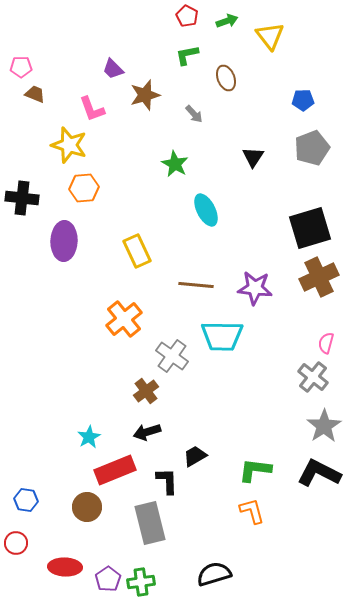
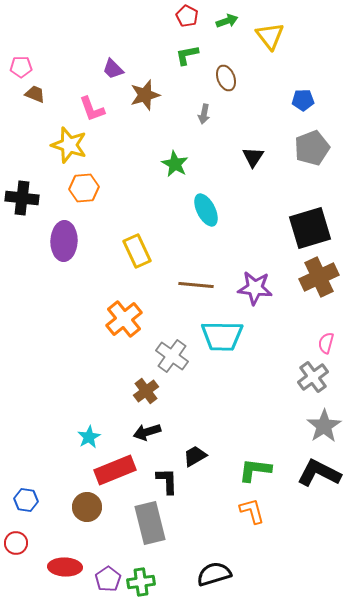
gray arrow at (194, 114): moved 10 px right; rotated 54 degrees clockwise
gray cross at (313, 377): rotated 16 degrees clockwise
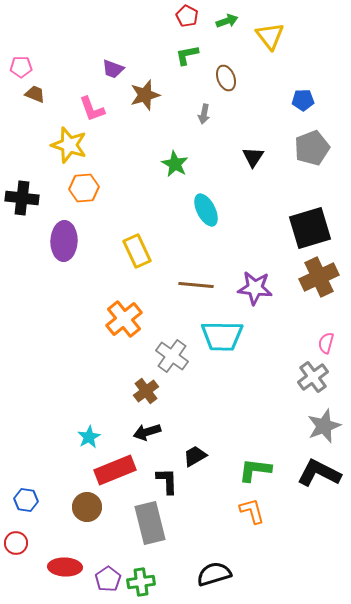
purple trapezoid at (113, 69): rotated 25 degrees counterclockwise
gray star at (324, 426): rotated 12 degrees clockwise
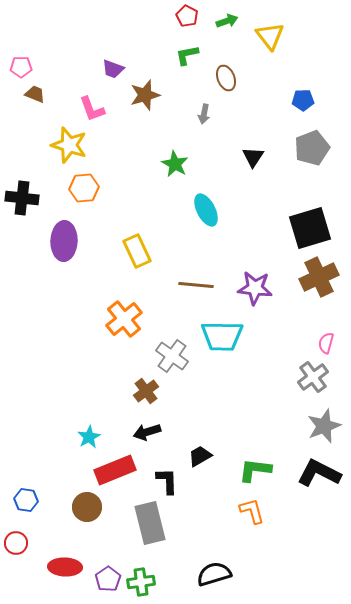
black trapezoid at (195, 456): moved 5 px right
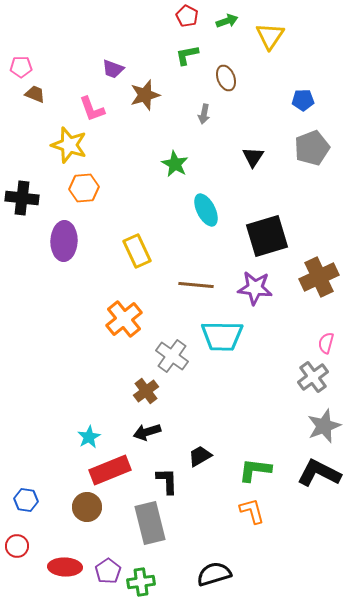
yellow triangle at (270, 36): rotated 12 degrees clockwise
black square at (310, 228): moved 43 px left, 8 px down
red rectangle at (115, 470): moved 5 px left
red circle at (16, 543): moved 1 px right, 3 px down
purple pentagon at (108, 579): moved 8 px up
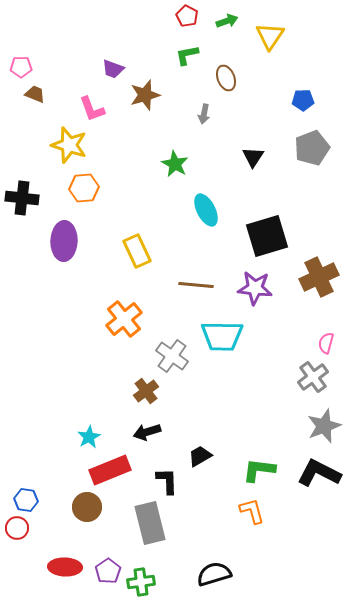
green L-shape at (255, 470): moved 4 px right
red circle at (17, 546): moved 18 px up
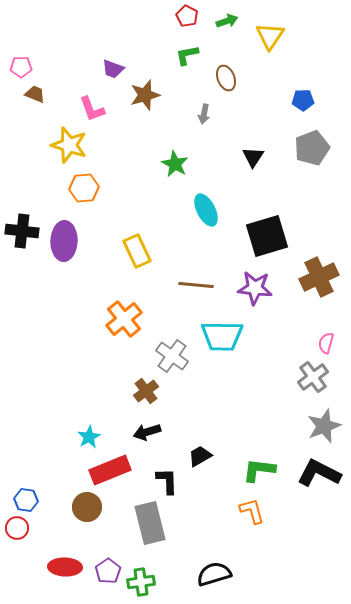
black cross at (22, 198): moved 33 px down
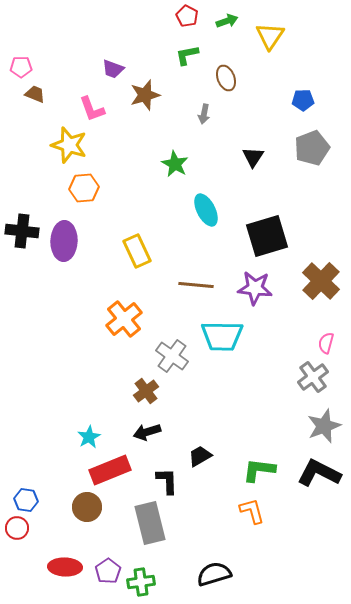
brown cross at (319, 277): moved 2 px right, 4 px down; rotated 21 degrees counterclockwise
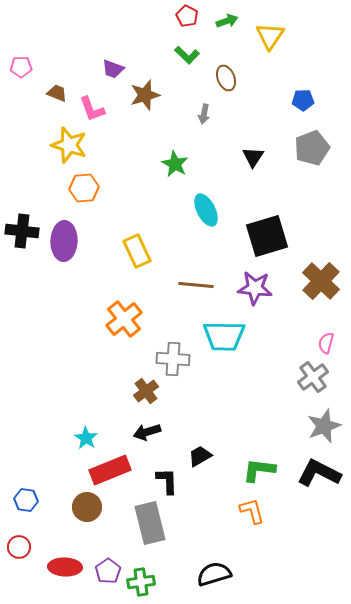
green L-shape at (187, 55): rotated 125 degrees counterclockwise
brown trapezoid at (35, 94): moved 22 px right, 1 px up
cyan trapezoid at (222, 336): moved 2 px right
gray cross at (172, 356): moved 1 px right, 3 px down; rotated 32 degrees counterclockwise
cyan star at (89, 437): moved 3 px left, 1 px down; rotated 10 degrees counterclockwise
red circle at (17, 528): moved 2 px right, 19 px down
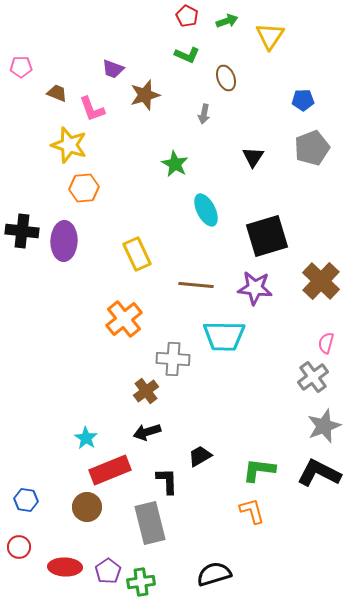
green L-shape at (187, 55): rotated 20 degrees counterclockwise
yellow rectangle at (137, 251): moved 3 px down
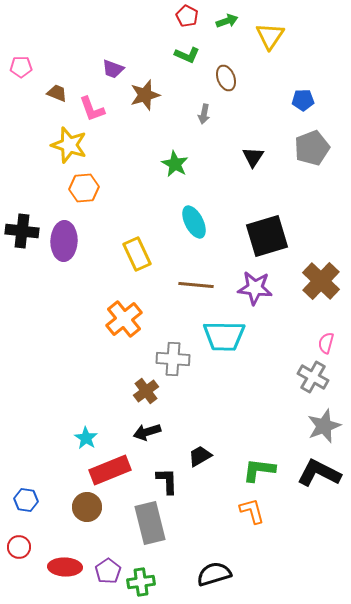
cyan ellipse at (206, 210): moved 12 px left, 12 px down
gray cross at (313, 377): rotated 24 degrees counterclockwise
